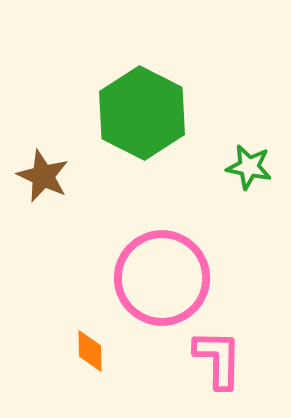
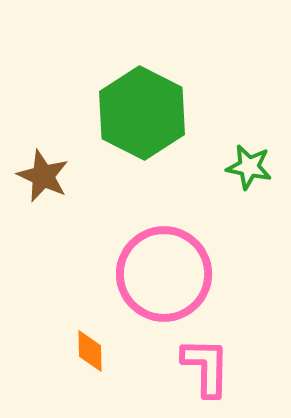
pink circle: moved 2 px right, 4 px up
pink L-shape: moved 12 px left, 8 px down
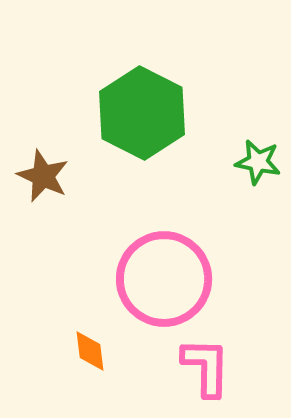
green star: moved 9 px right, 5 px up
pink circle: moved 5 px down
orange diamond: rotated 6 degrees counterclockwise
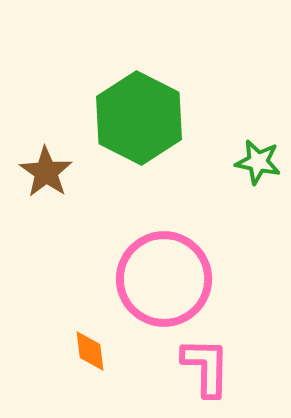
green hexagon: moved 3 px left, 5 px down
brown star: moved 3 px right, 4 px up; rotated 10 degrees clockwise
